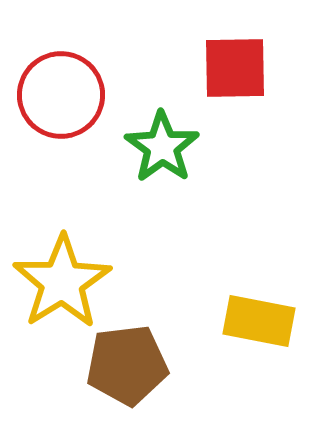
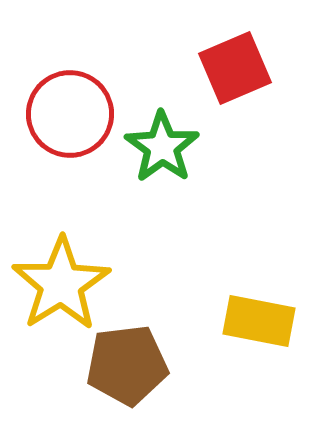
red square: rotated 22 degrees counterclockwise
red circle: moved 9 px right, 19 px down
yellow star: moved 1 px left, 2 px down
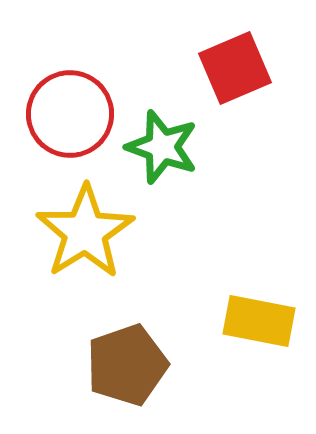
green star: rotated 16 degrees counterclockwise
yellow star: moved 24 px right, 52 px up
brown pentagon: rotated 12 degrees counterclockwise
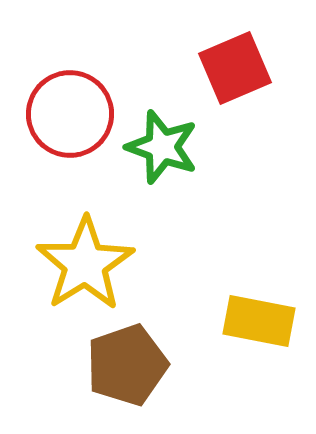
yellow star: moved 32 px down
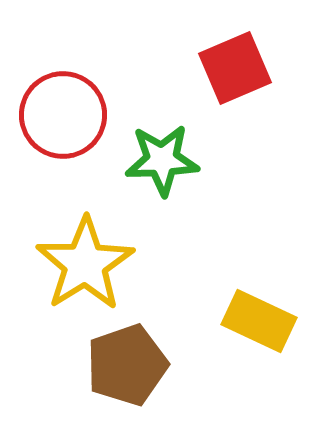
red circle: moved 7 px left, 1 px down
green star: moved 13 px down; rotated 22 degrees counterclockwise
yellow rectangle: rotated 14 degrees clockwise
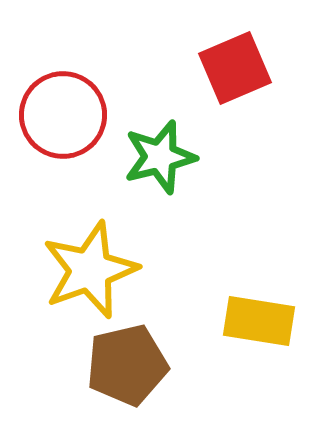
green star: moved 2 px left, 3 px up; rotated 12 degrees counterclockwise
yellow star: moved 5 px right, 6 px down; rotated 12 degrees clockwise
yellow rectangle: rotated 16 degrees counterclockwise
brown pentagon: rotated 6 degrees clockwise
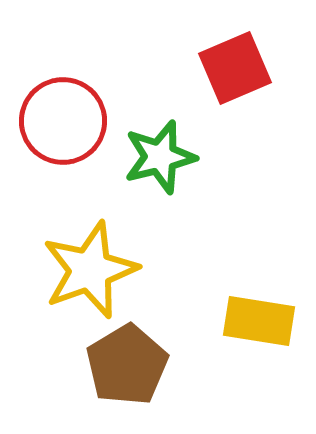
red circle: moved 6 px down
brown pentagon: rotated 18 degrees counterclockwise
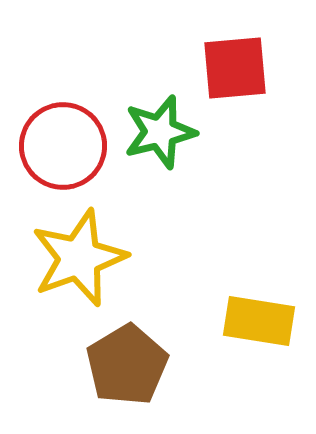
red square: rotated 18 degrees clockwise
red circle: moved 25 px down
green star: moved 25 px up
yellow star: moved 11 px left, 12 px up
